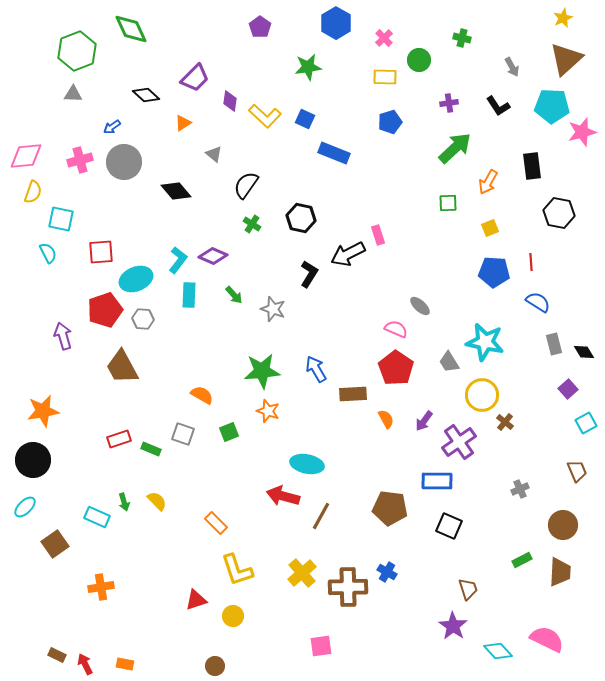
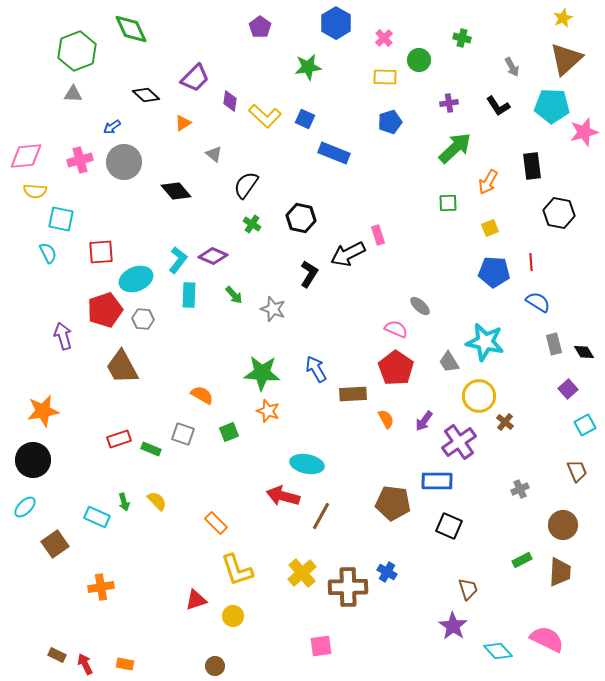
pink star at (582, 132): moved 2 px right
yellow semicircle at (33, 192): moved 2 px right, 1 px up; rotated 75 degrees clockwise
green star at (262, 371): moved 2 px down; rotated 9 degrees clockwise
yellow circle at (482, 395): moved 3 px left, 1 px down
cyan square at (586, 423): moved 1 px left, 2 px down
brown pentagon at (390, 508): moved 3 px right, 5 px up
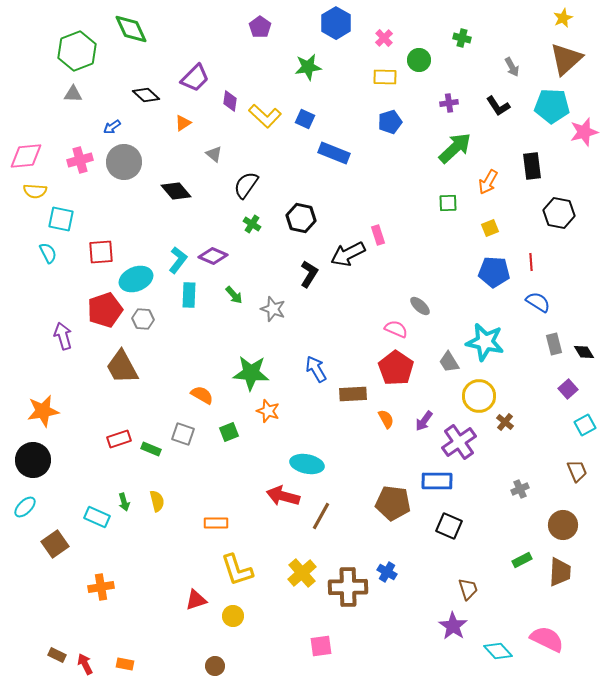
green star at (262, 373): moved 11 px left
yellow semicircle at (157, 501): rotated 30 degrees clockwise
orange rectangle at (216, 523): rotated 45 degrees counterclockwise
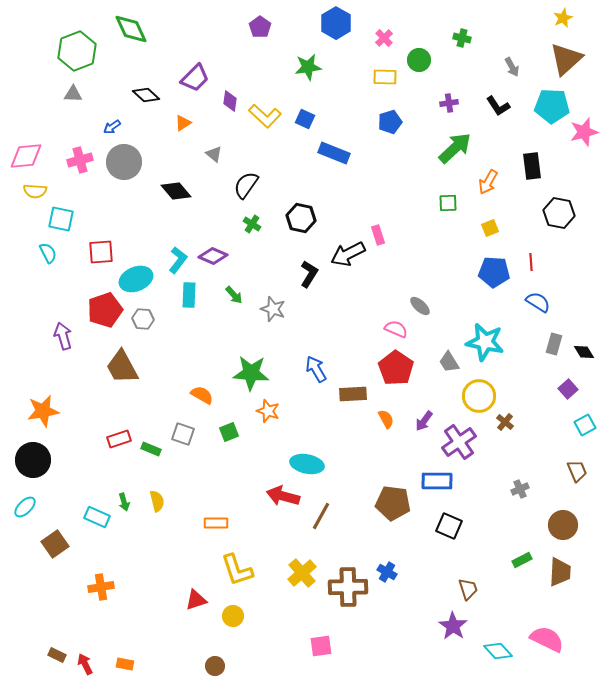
gray rectangle at (554, 344): rotated 30 degrees clockwise
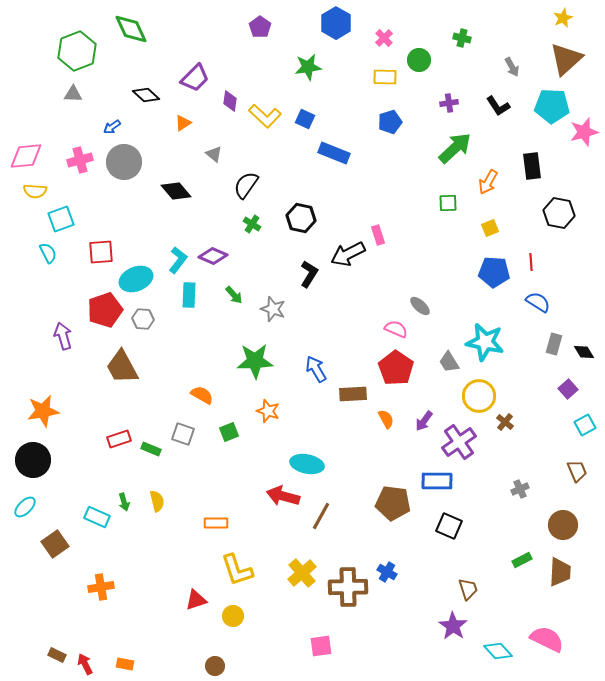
cyan square at (61, 219): rotated 32 degrees counterclockwise
green star at (251, 373): moved 4 px right, 12 px up; rotated 6 degrees counterclockwise
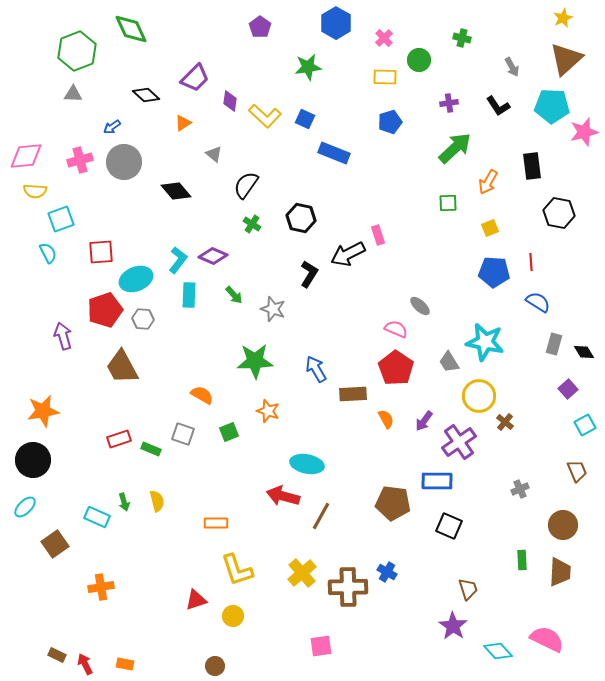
green rectangle at (522, 560): rotated 66 degrees counterclockwise
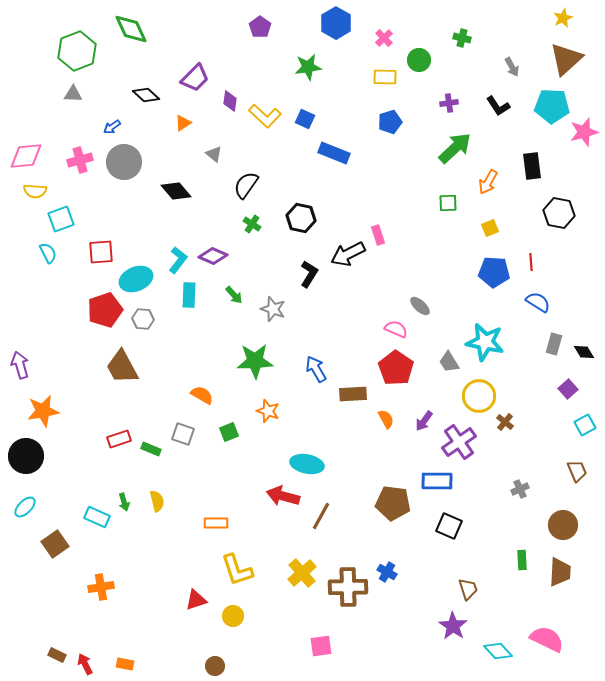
purple arrow at (63, 336): moved 43 px left, 29 px down
black circle at (33, 460): moved 7 px left, 4 px up
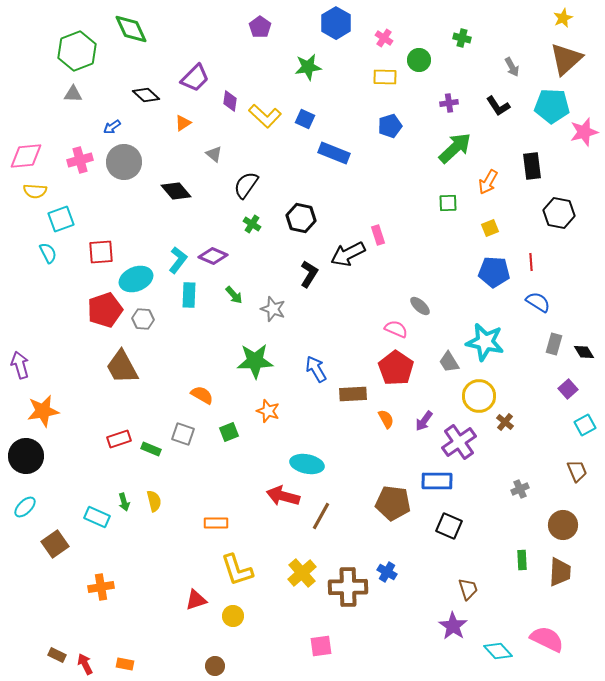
pink cross at (384, 38): rotated 12 degrees counterclockwise
blue pentagon at (390, 122): moved 4 px down
yellow semicircle at (157, 501): moved 3 px left
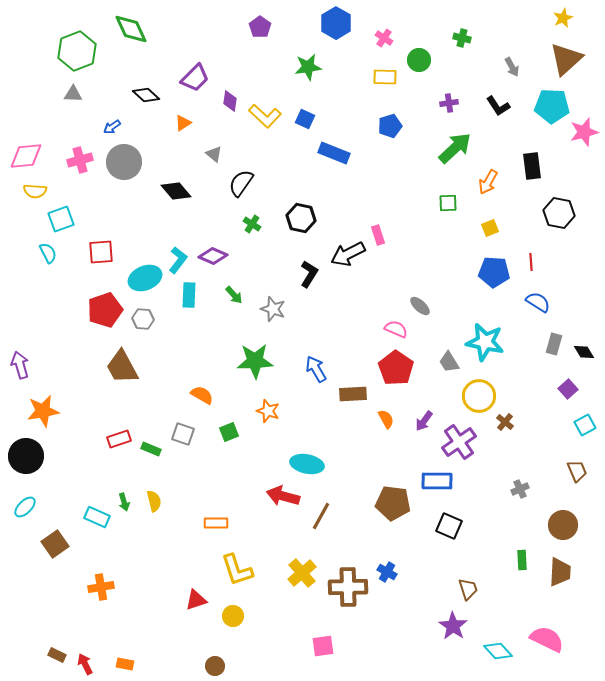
black semicircle at (246, 185): moved 5 px left, 2 px up
cyan ellipse at (136, 279): moved 9 px right, 1 px up
pink square at (321, 646): moved 2 px right
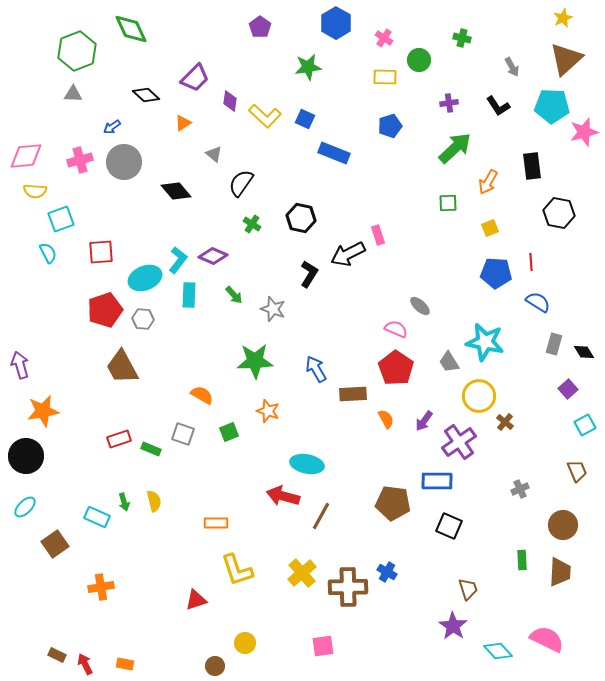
blue pentagon at (494, 272): moved 2 px right, 1 px down
yellow circle at (233, 616): moved 12 px right, 27 px down
